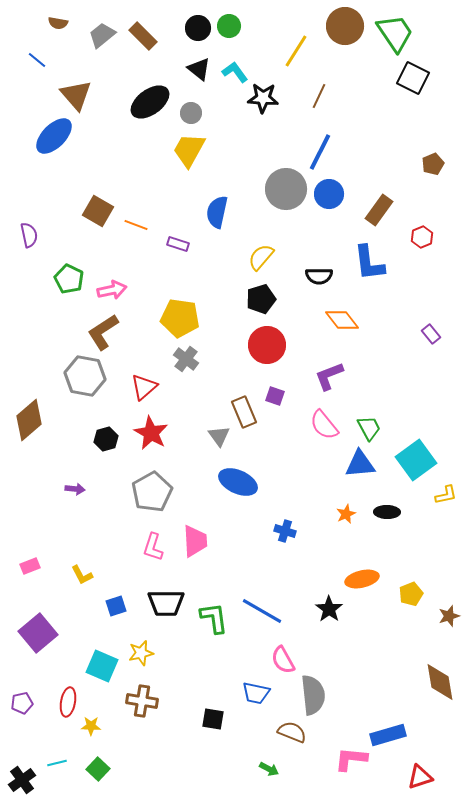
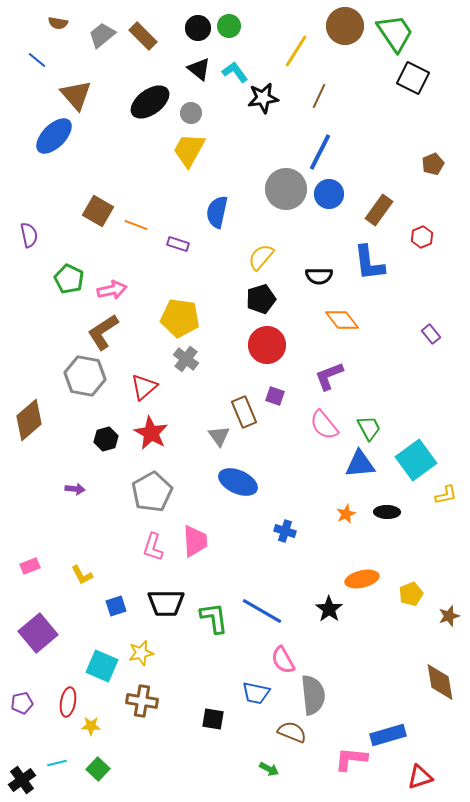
black star at (263, 98): rotated 12 degrees counterclockwise
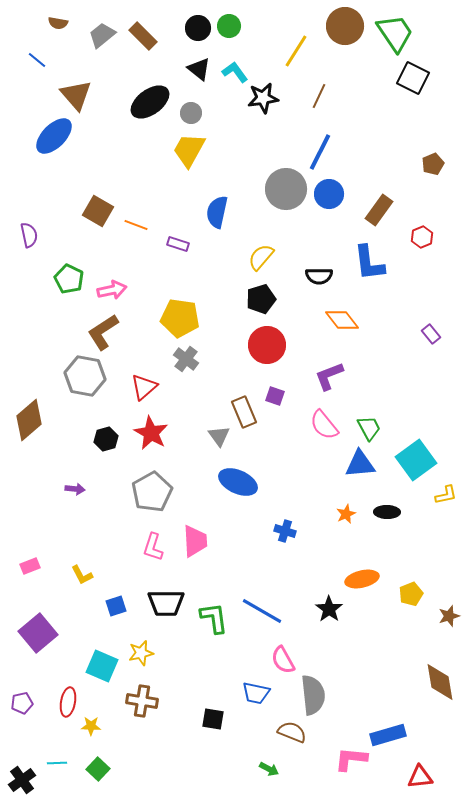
cyan line at (57, 763): rotated 12 degrees clockwise
red triangle at (420, 777): rotated 12 degrees clockwise
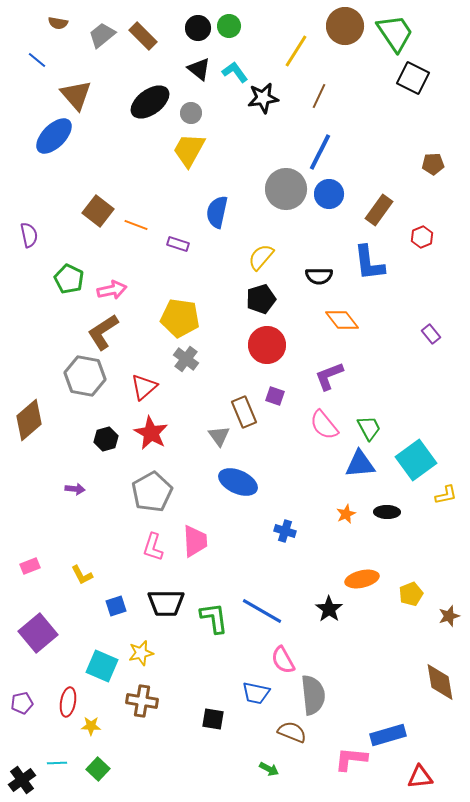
brown pentagon at (433, 164): rotated 20 degrees clockwise
brown square at (98, 211): rotated 8 degrees clockwise
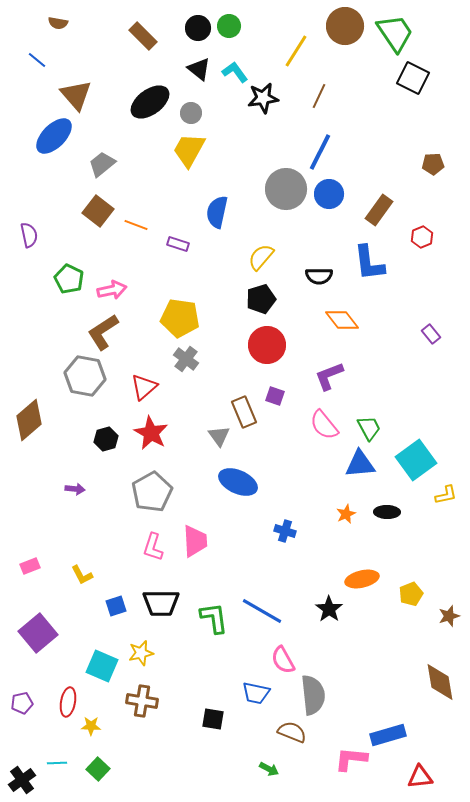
gray trapezoid at (102, 35): moved 129 px down
black trapezoid at (166, 603): moved 5 px left
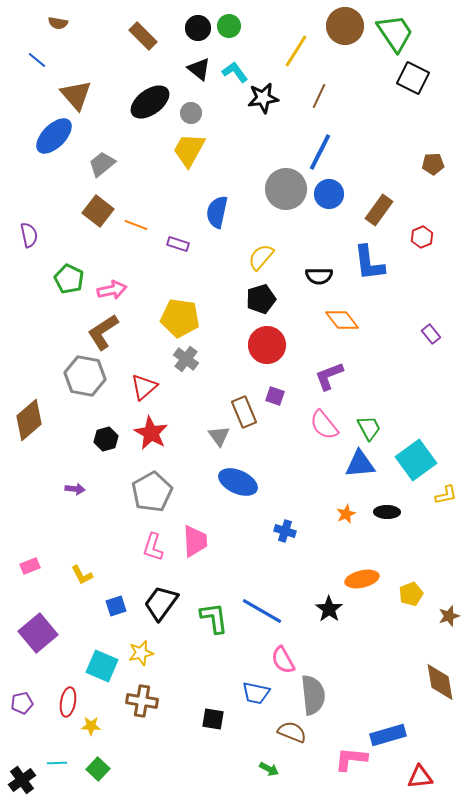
black trapezoid at (161, 603): rotated 126 degrees clockwise
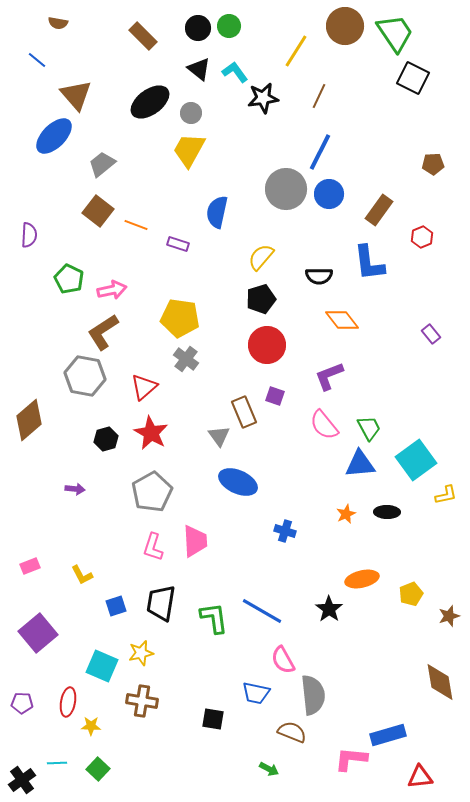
purple semicircle at (29, 235): rotated 15 degrees clockwise
black trapezoid at (161, 603): rotated 27 degrees counterclockwise
purple pentagon at (22, 703): rotated 15 degrees clockwise
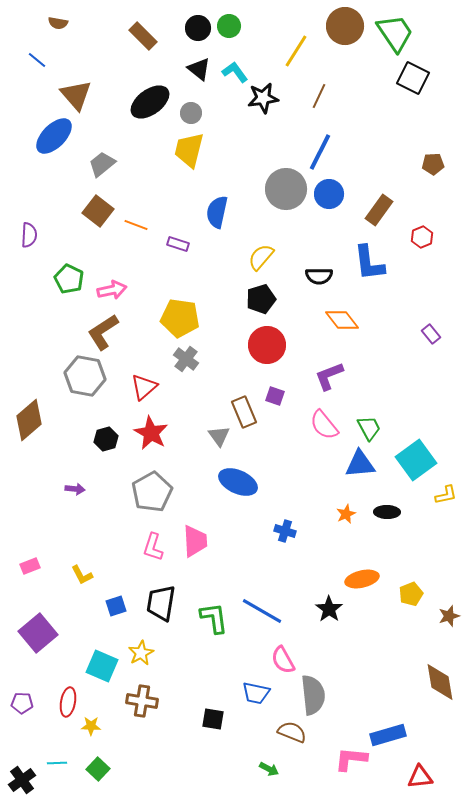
yellow trapezoid at (189, 150): rotated 15 degrees counterclockwise
yellow star at (141, 653): rotated 15 degrees counterclockwise
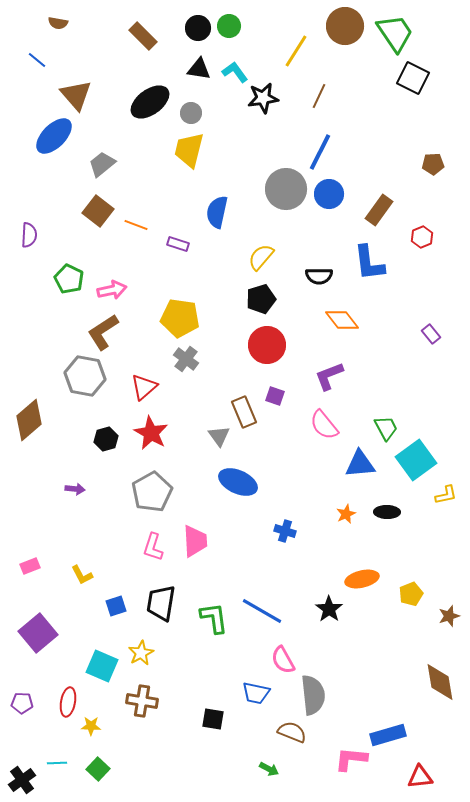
black triangle at (199, 69): rotated 30 degrees counterclockwise
green trapezoid at (369, 428): moved 17 px right
